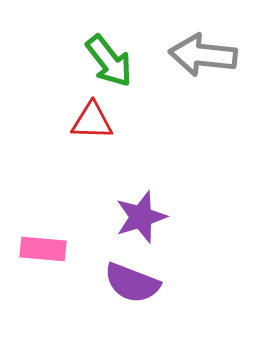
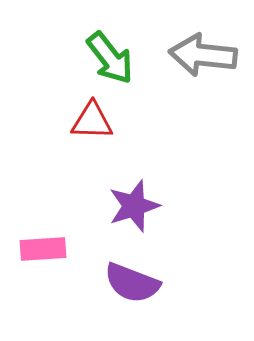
green arrow: moved 1 px right, 3 px up
purple star: moved 7 px left, 11 px up
pink rectangle: rotated 9 degrees counterclockwise
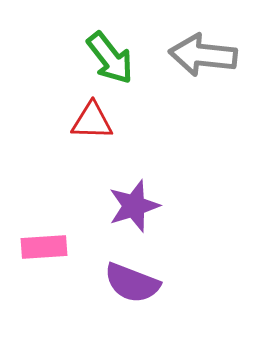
pink rectangle: moved 1 px right, 2 px up
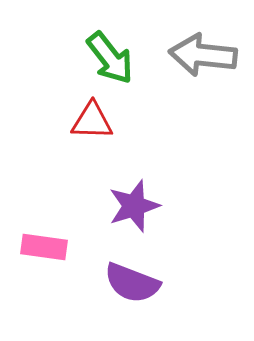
pink rectangle: rotated 12 degrees clockwise
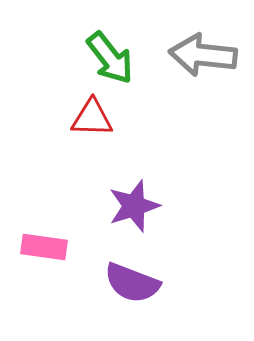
red triangle: moved 3 px up
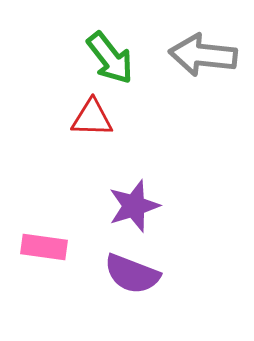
purple semicircle: moved 9 px up
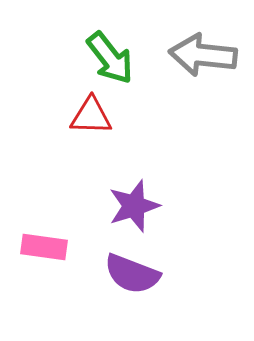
red triangle: moved 1 px left, 2 px up
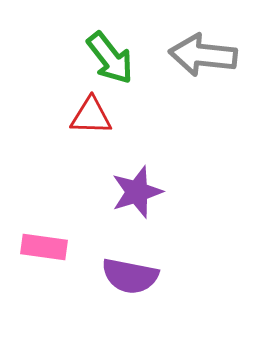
purple star: moved 3 px right, 14 px up
purple semicircle: moved 2 px left, 2 px down; rotated 10 degrees counterclockwise
